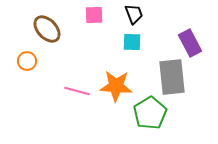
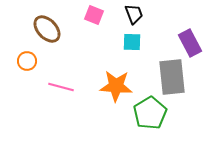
pink square: rotated 24 degrees clockwise
pink line: moved 16 px left, 4 px up
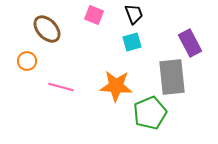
cyan square: rotated 18 degrees counterclockwise
green pentagon: rotated 8 degrees clockwise
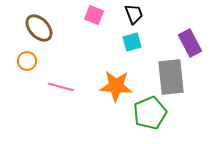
brown ellipse: moved 8 px left, 1 px up
gray rectangle: moved 1 px left
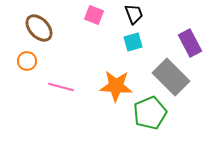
cyan square: moved 1 px right
gray rectangle: rotated 39 degrees counterclockwise
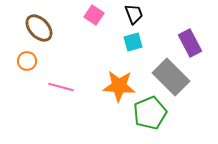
pink square: rotated 12 degrees clockwise
orange star: moved 3 px right
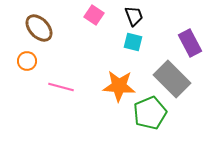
black trapezoid: moved 2 px down
cyan square: rotated 30 degrees clockwise
gray rectangle: moved 1 px right, 2 px down
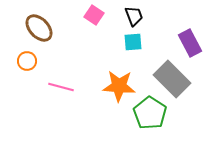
cyan square: rotated 18 degrees counterclockwise
green pentagon: rotated 16 degrees counterclockwise
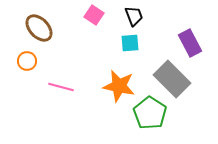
cyan square: moved 3 px left, 1 px down
orange star: rotated 8 degrees clockwise
